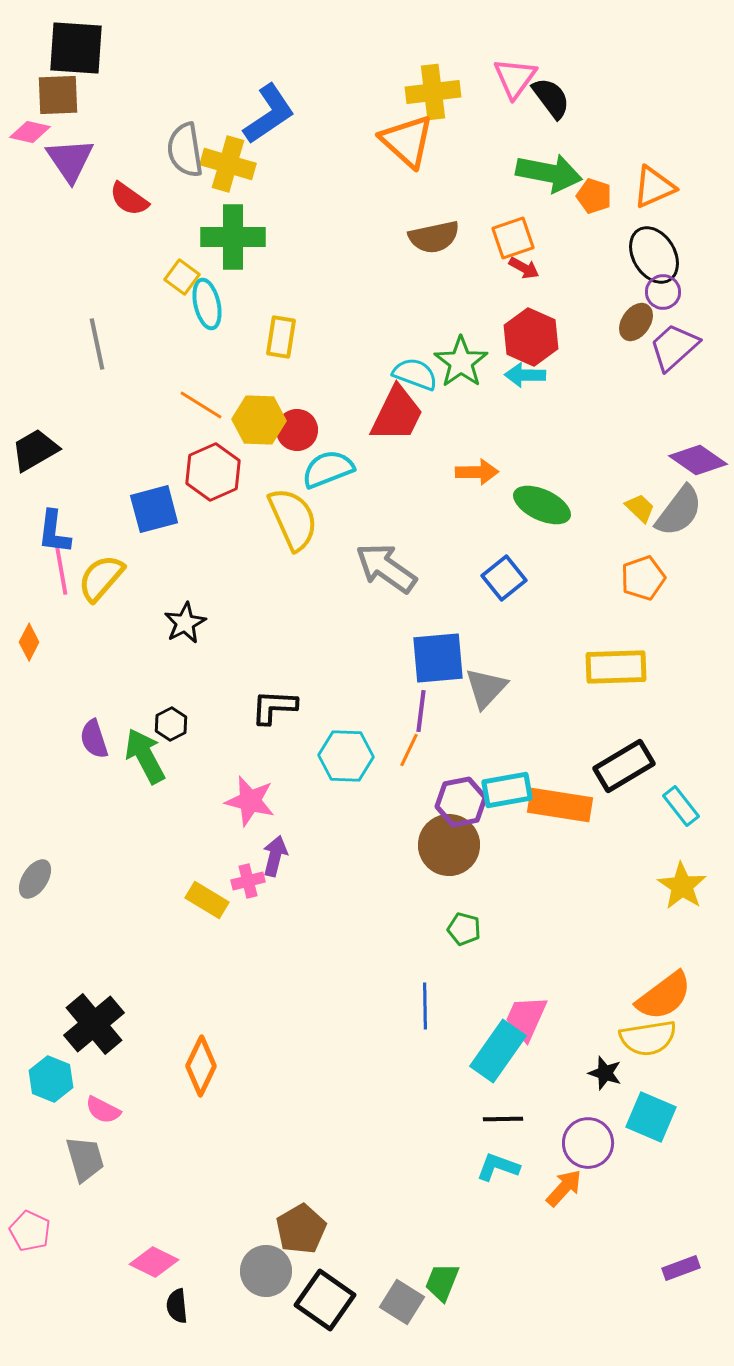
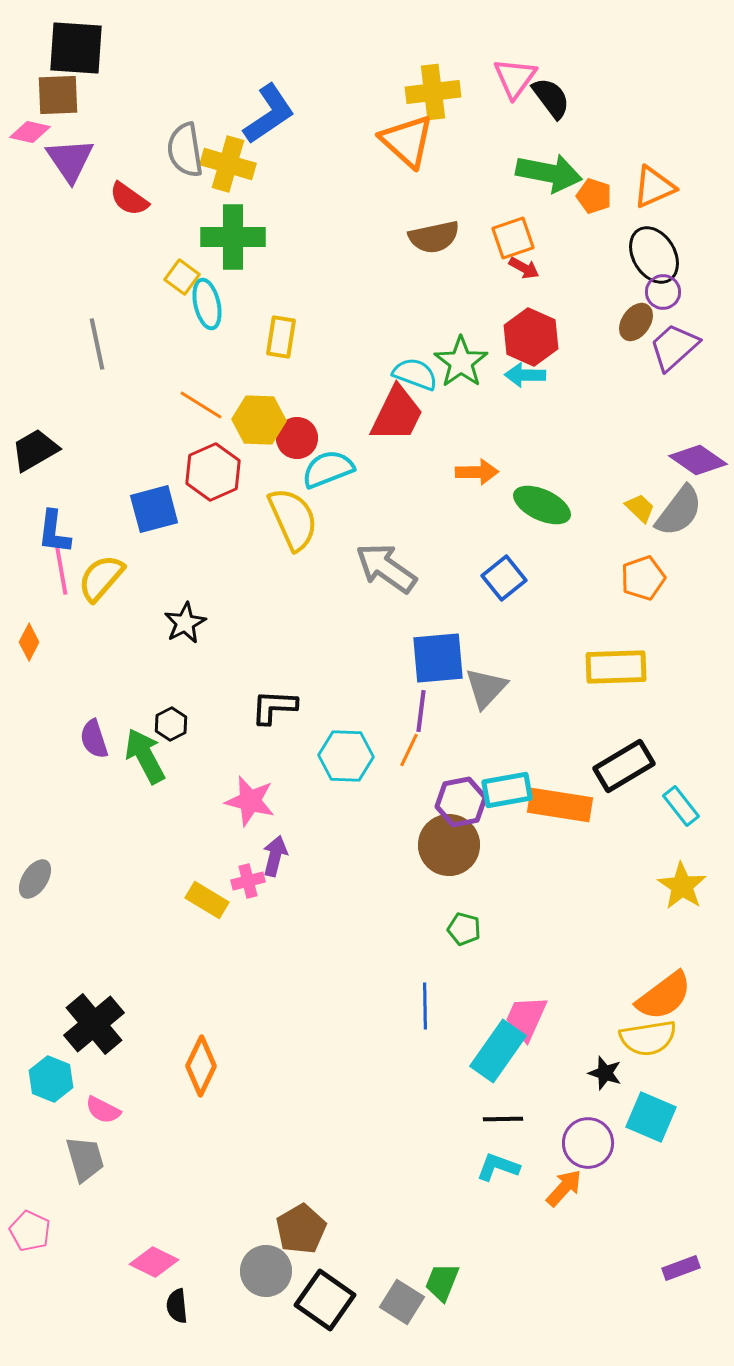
red circle at (297, 430): moved 8 px down
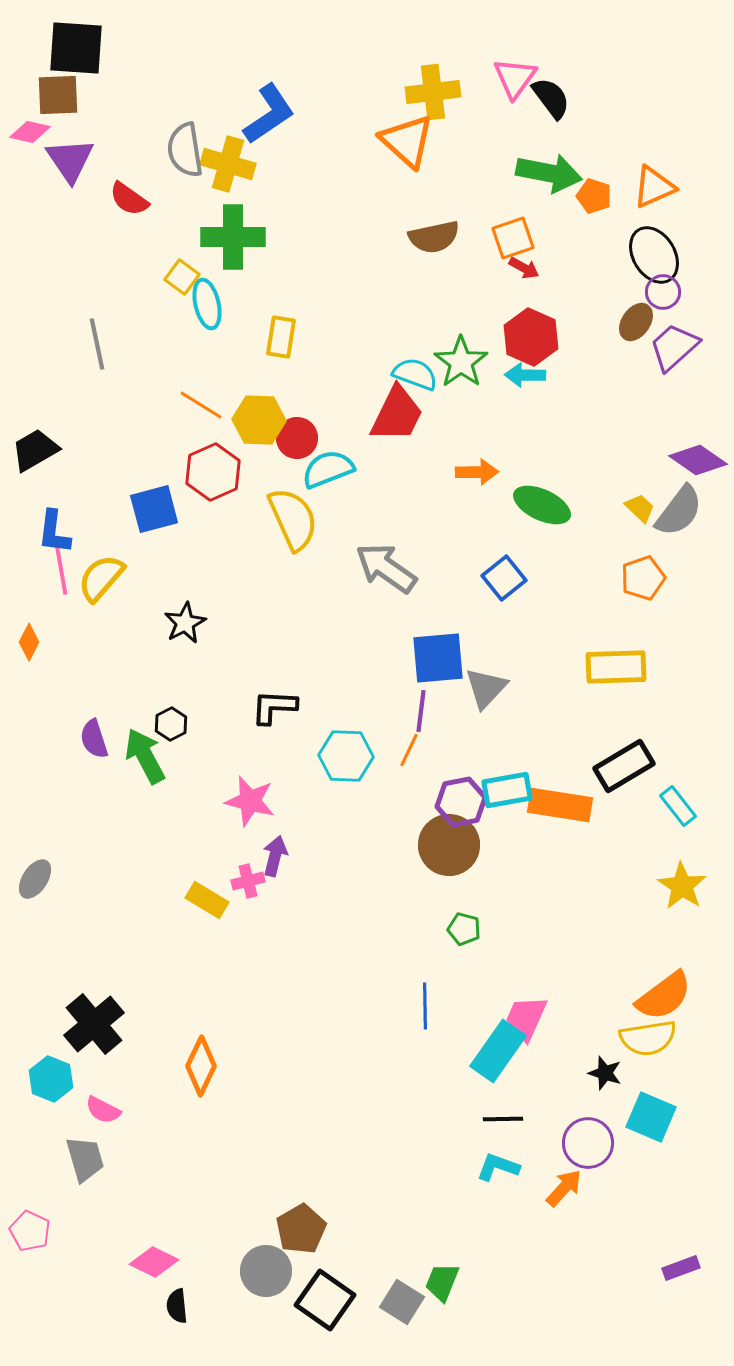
cyan rectangle at (681, 806): moved 3 px left
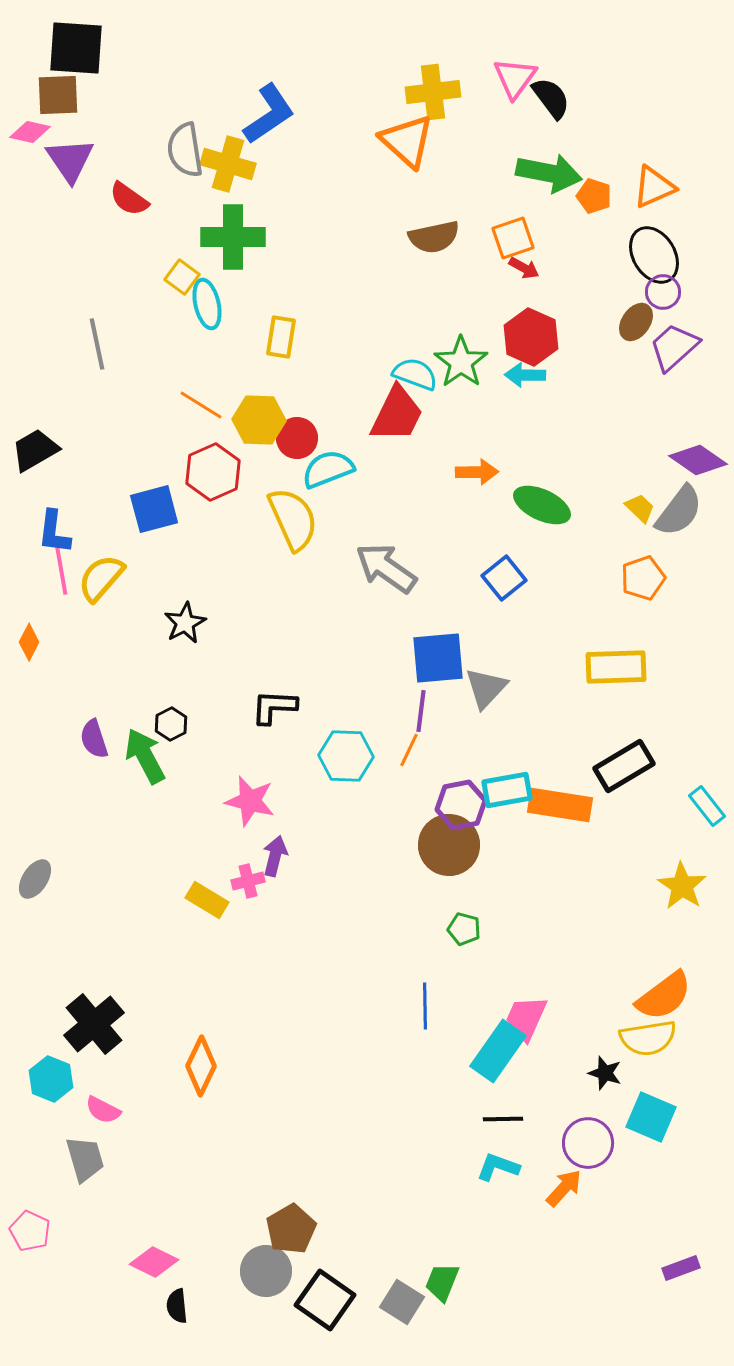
purple hexagon at (461, 802): moved 3 px down
cyan rectangle at (678, 806): moved 29 px right
brown pentagon at (301, 1229): moved 10 px left
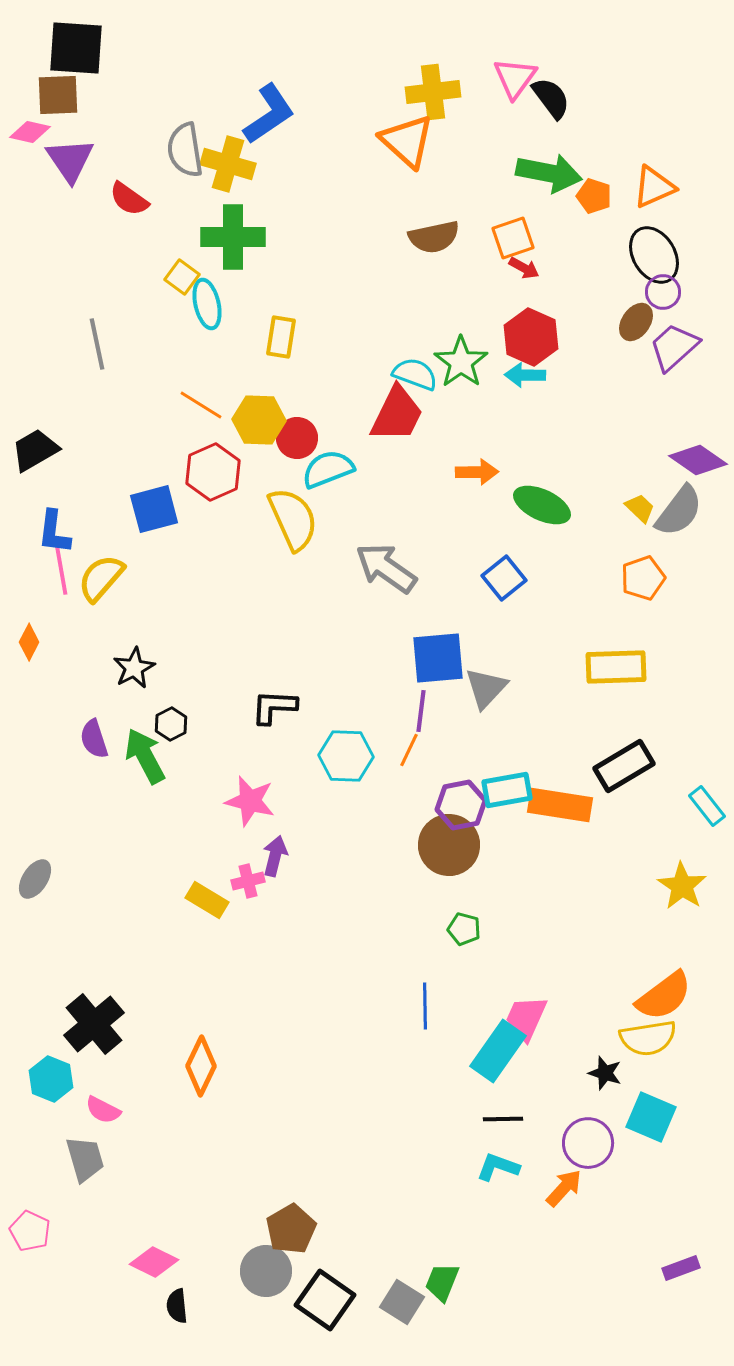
black star at (185, 623): moved 51 px left, 45 px down
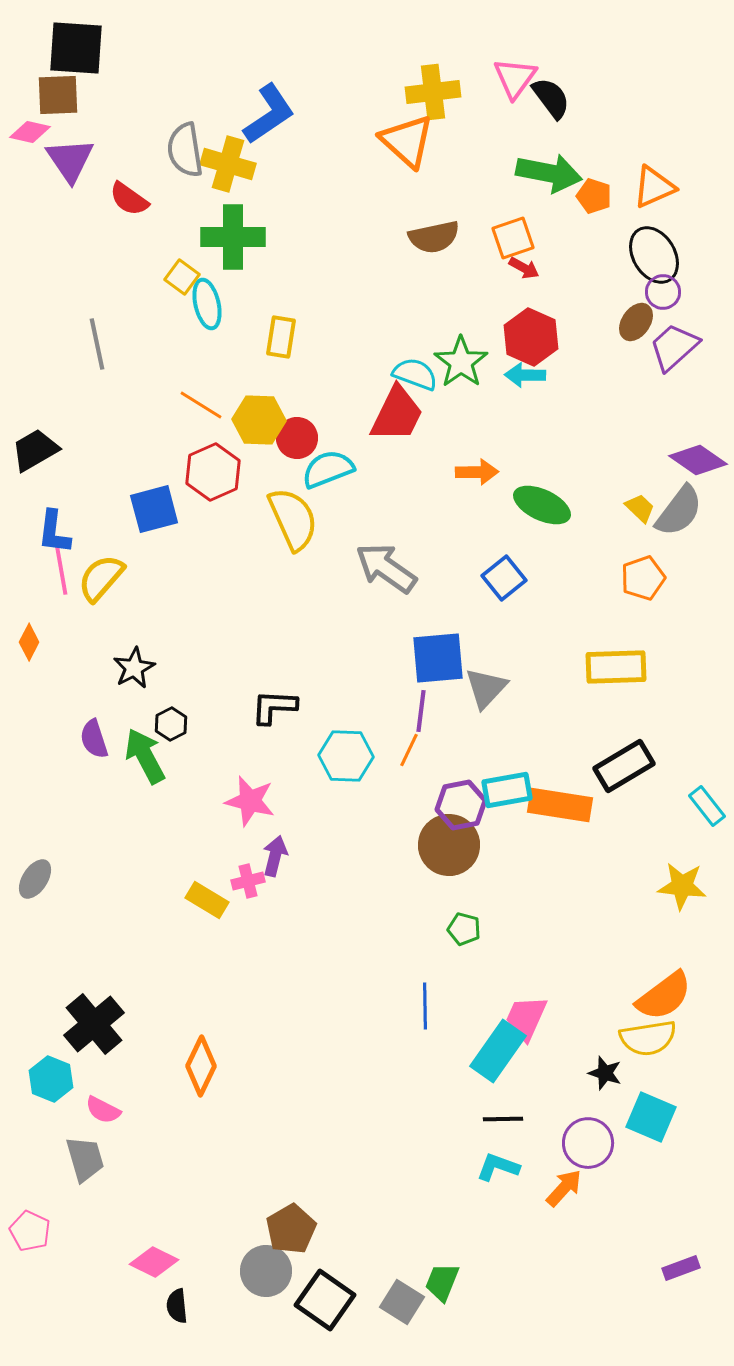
yellow star at (682, 886): rotated 27 degrees counterclockwise
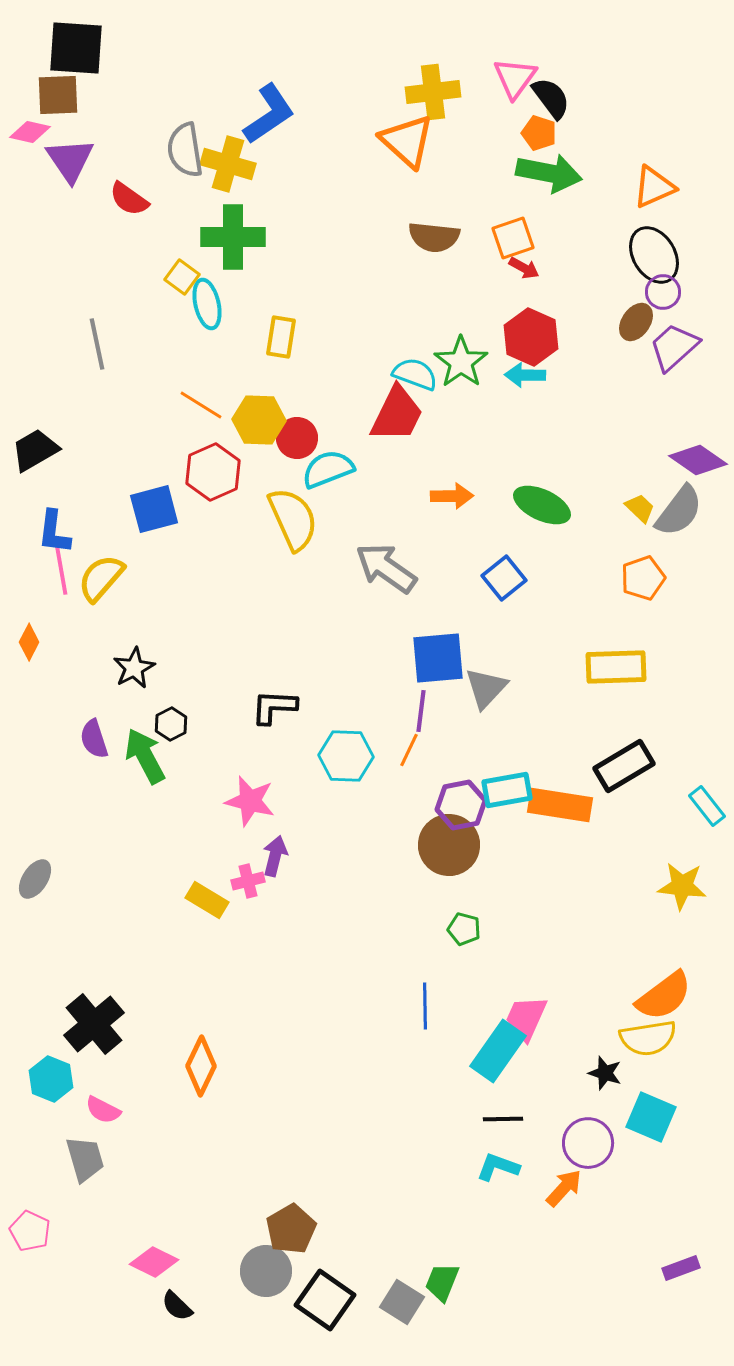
orange pentagon at (594, 196): moved 55 px left, 63 px up
brown semicircle at (434, 237): rotated 18 degrees clockwise
orange arrow at (477, 472): moved 25 px left, 24 px down
black semicircle at (177, 1306): rotated 40 degrees counterclockwise
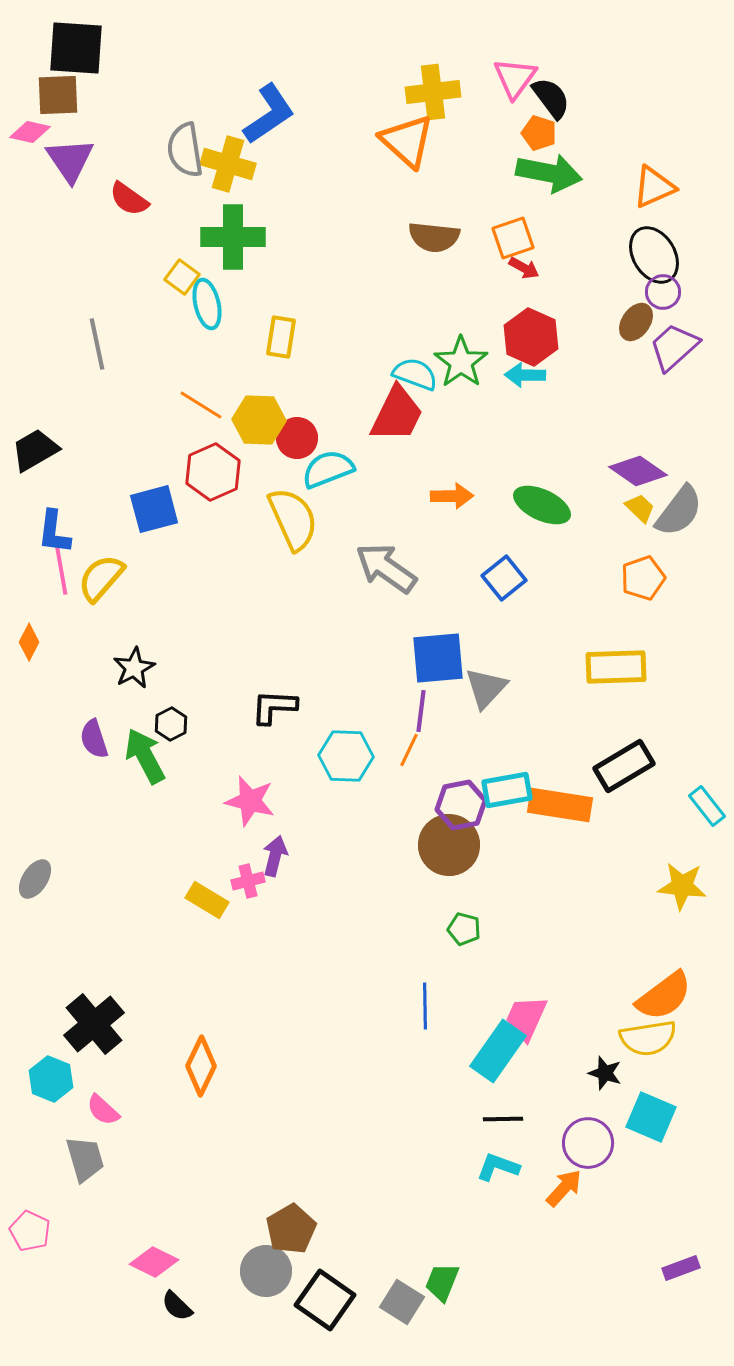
purple diamond at (698, 460): moved 60 px left, 11 px down
pink semicircle at (103, 1110): rotated 15 degrees clockwise
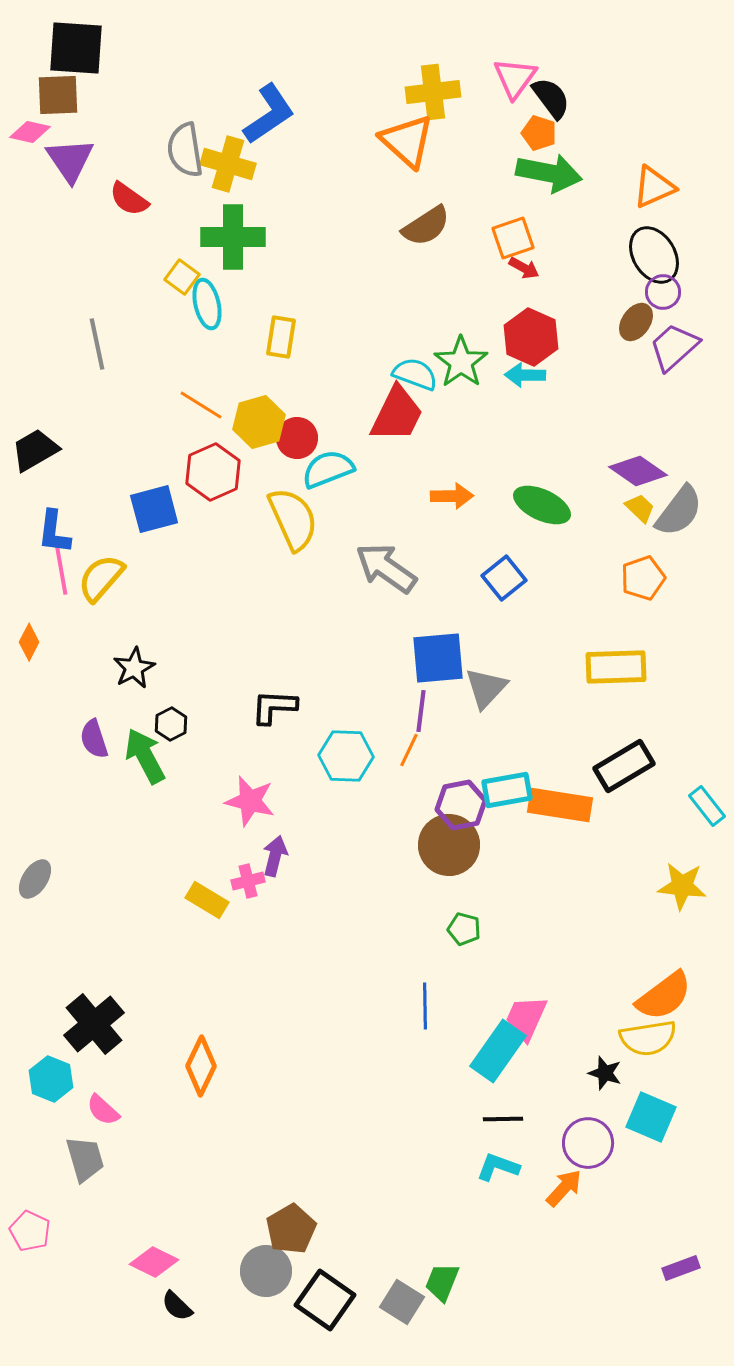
brown semicircle at (434, 237): moved 8 px left, 11 px up; rotated 39 degrees counterclockwise
yellow hexagon at (259, 420): moved 2 px down; rotated 18 degrees counterclockwise
